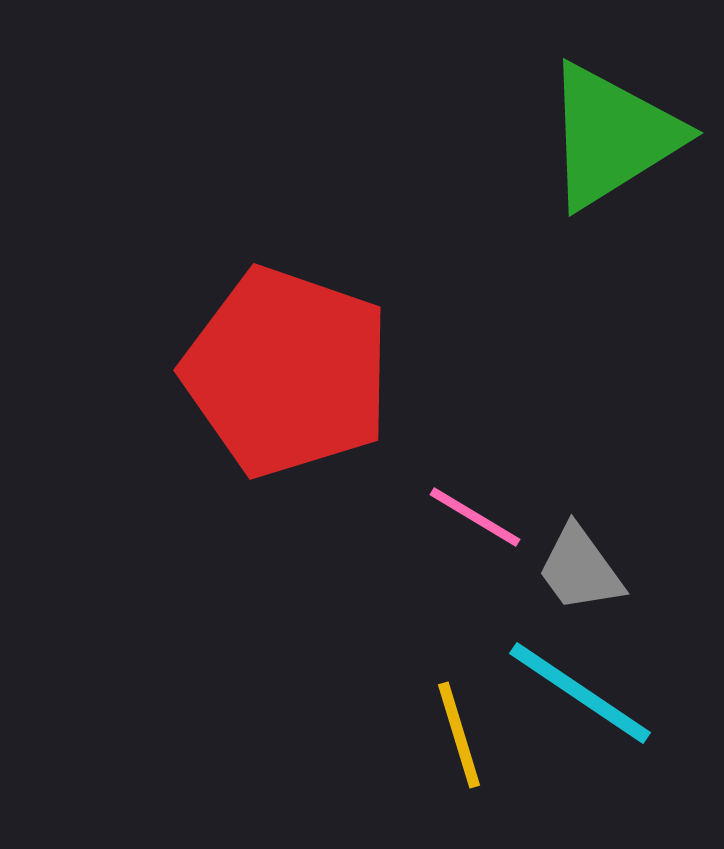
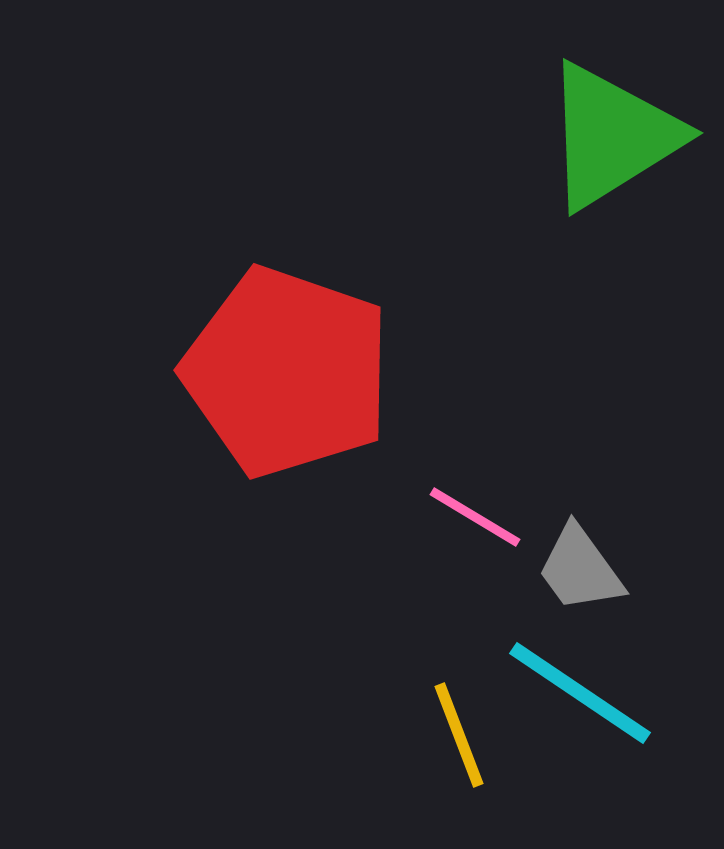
yellow line: rotated 4 degrees counterclockwise
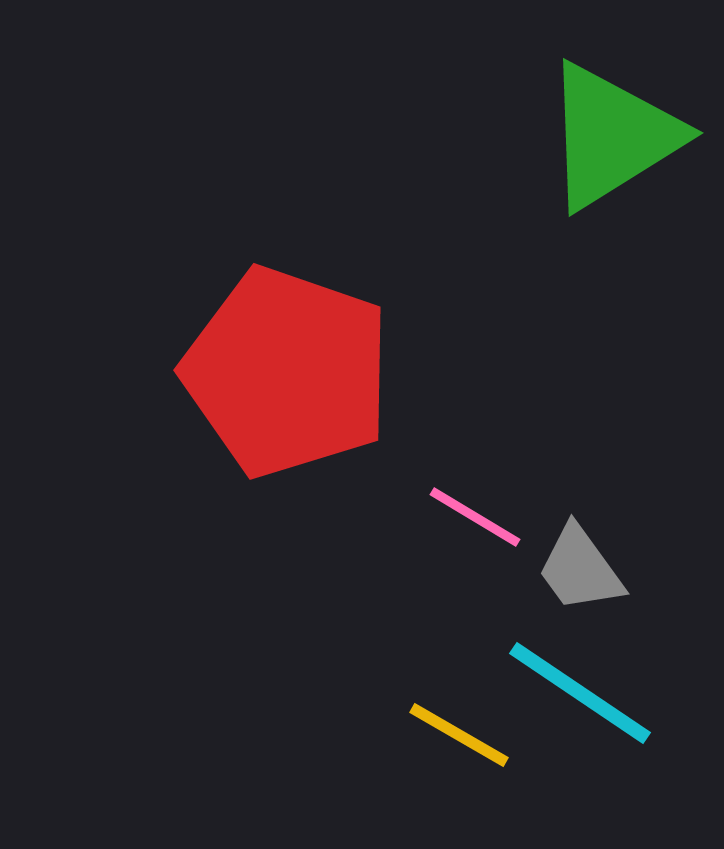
yellow line: rotated 39 degrees counterclockwise
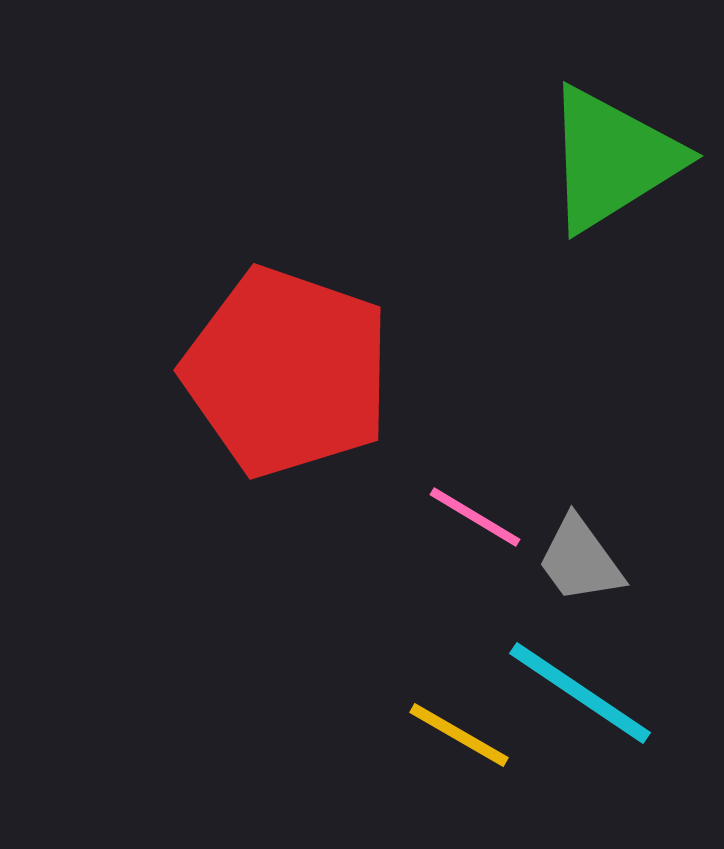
green triangle: moved 23 px down
gray trapezoid: moved 9 px up
